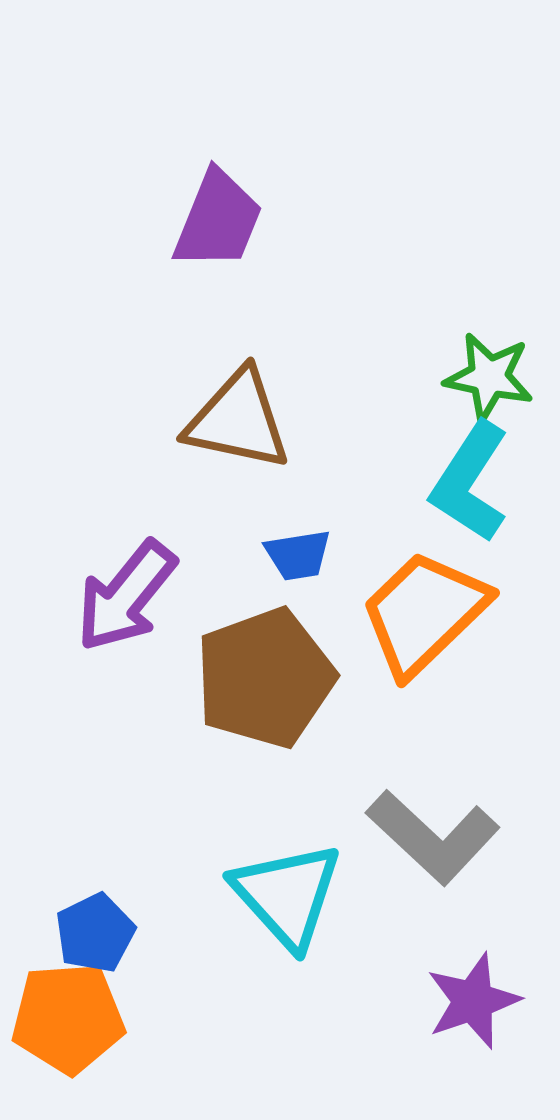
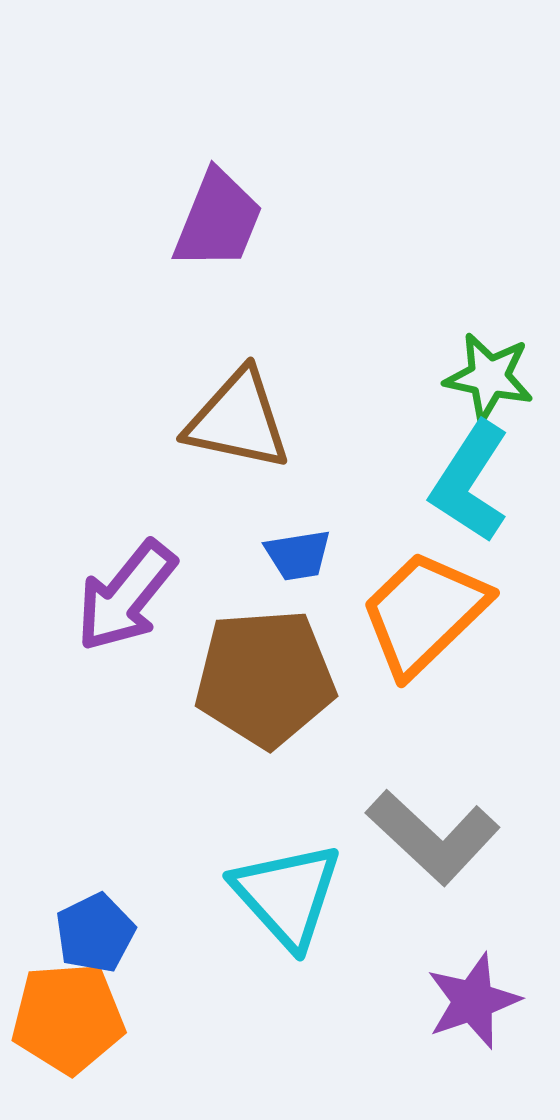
brown pentagon: rotated 16 degrees clockwise
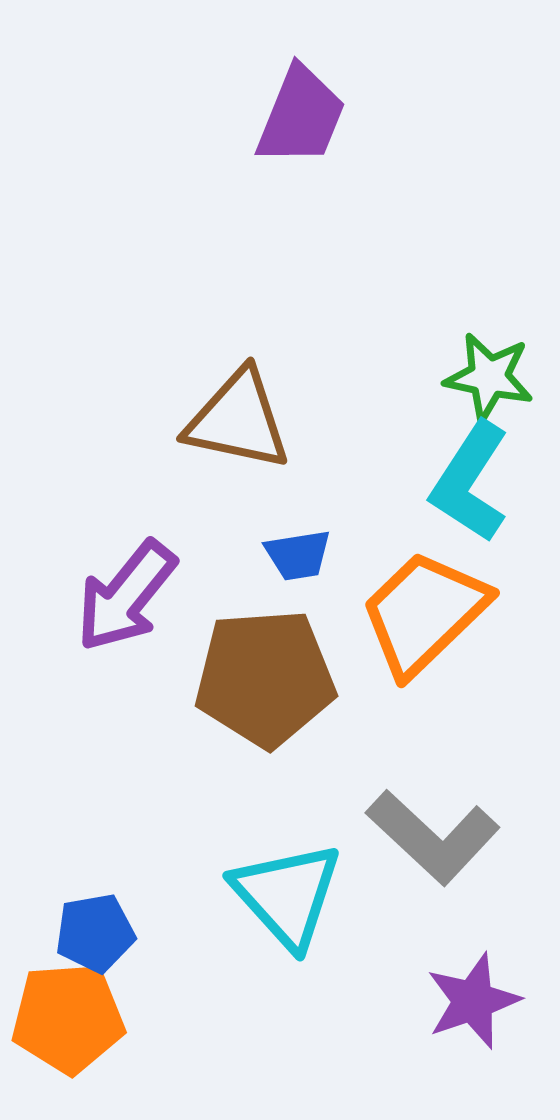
purple trapezoid: moved 83 px right, 104 px up
blue pentagon: rotated 16 degrees clockwise
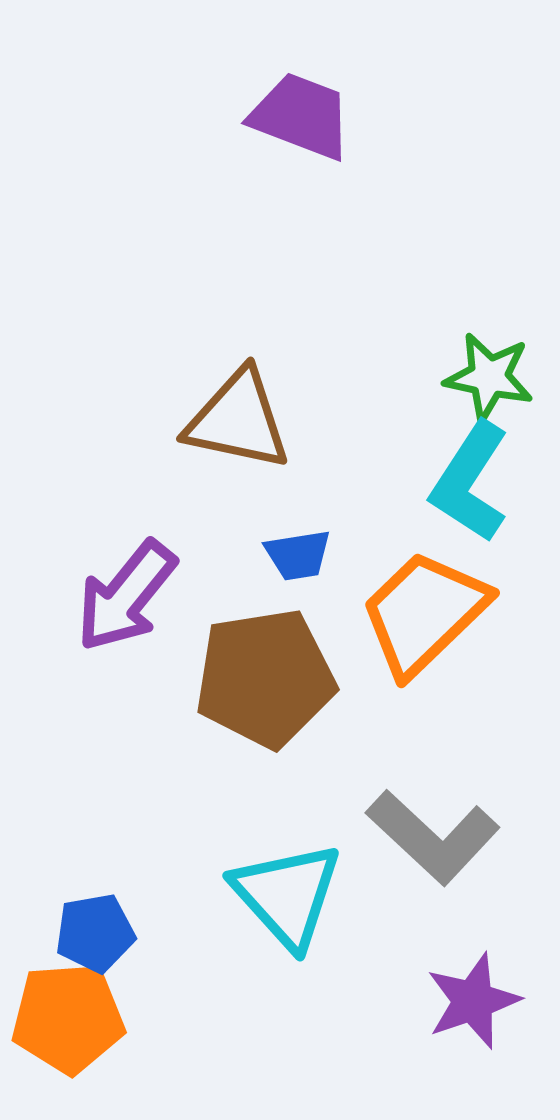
purple trapezoid: rotated 91 degrees counterclockwise
brown pentagon: rotated 5 degrees counterclockwise
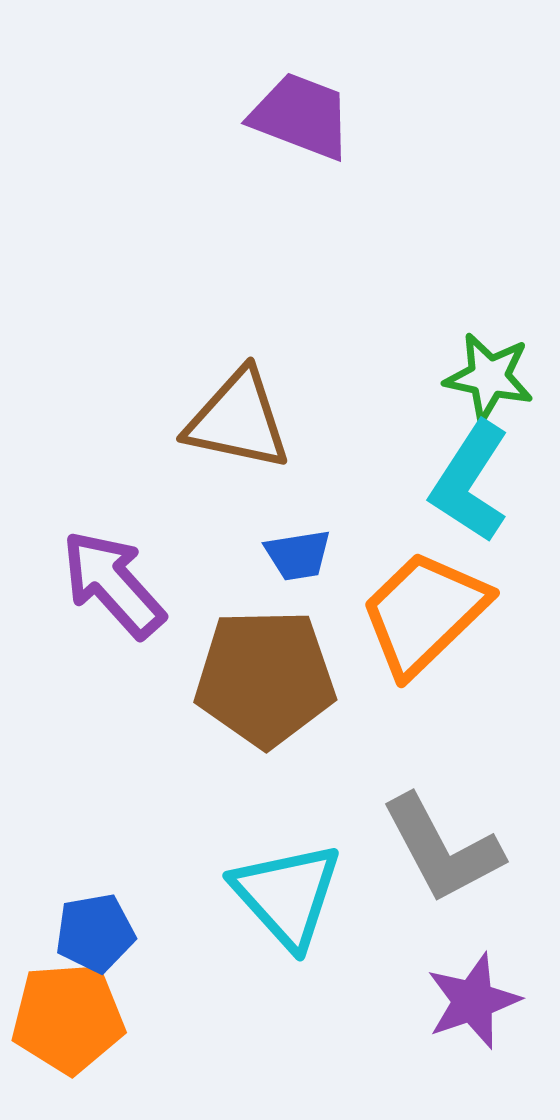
purple arrow: moved 13 px left, 12 px up; rotated 99 degrees clockwise
brown pentagon: rotated 8 degrees clockwise
gray L-shape: moved 9 px right, 12 px down; rotated 19 degrees clockwise
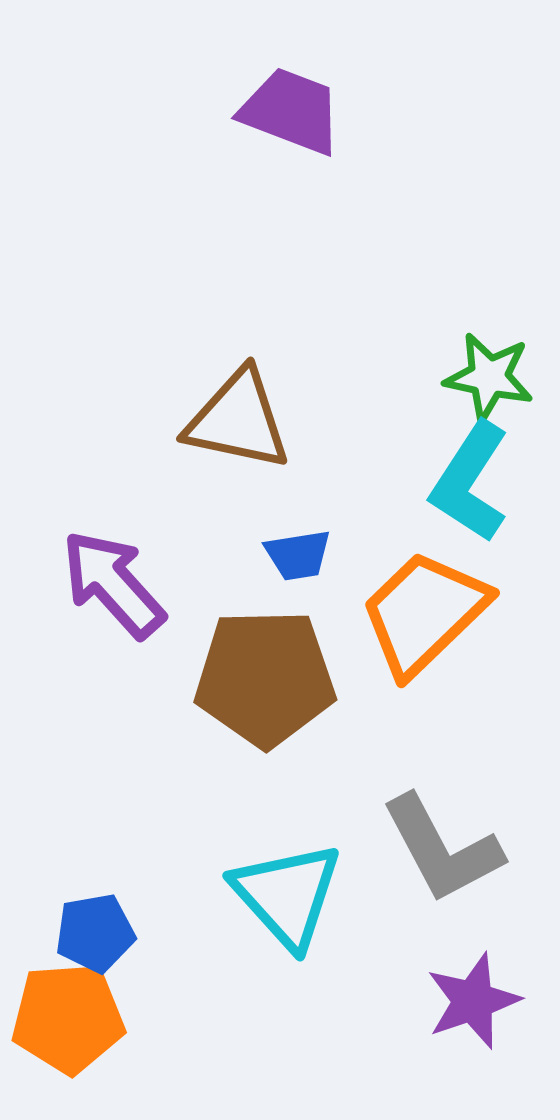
purple trapezoid: moved 10 px left, 5 px up
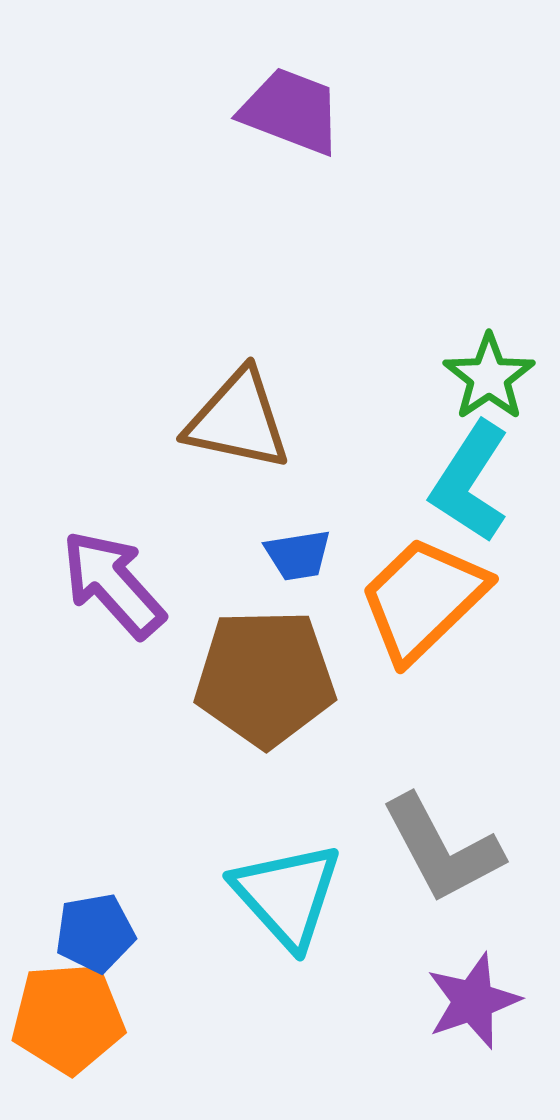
green star: rotated 26 degrees clockwise
orange trapezoid: moved 1 px left, 14 px up
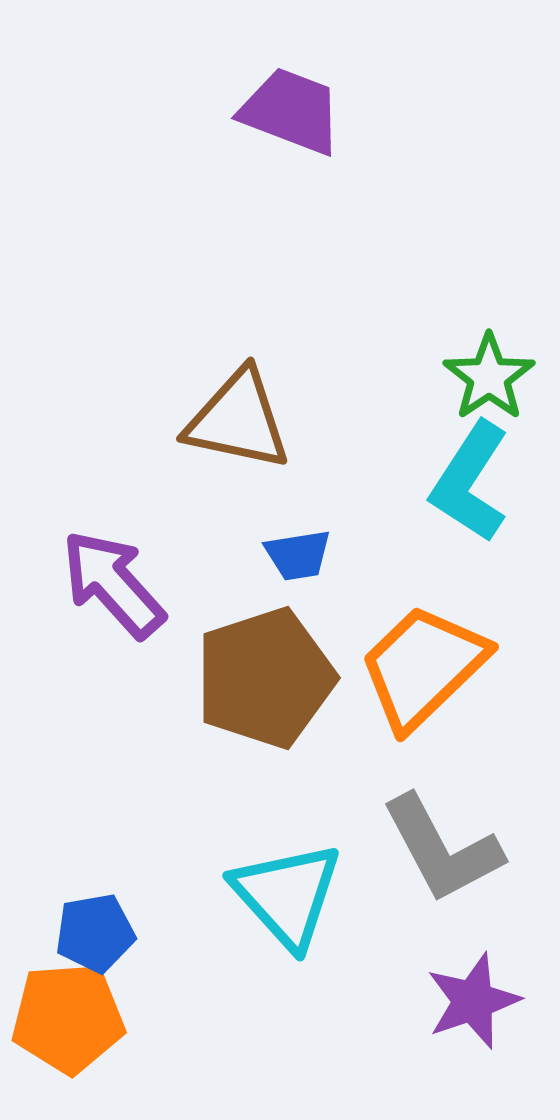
orange trapezoid: moved 68 px down
brown pentagon: rotated 17 degrees counterclockwise
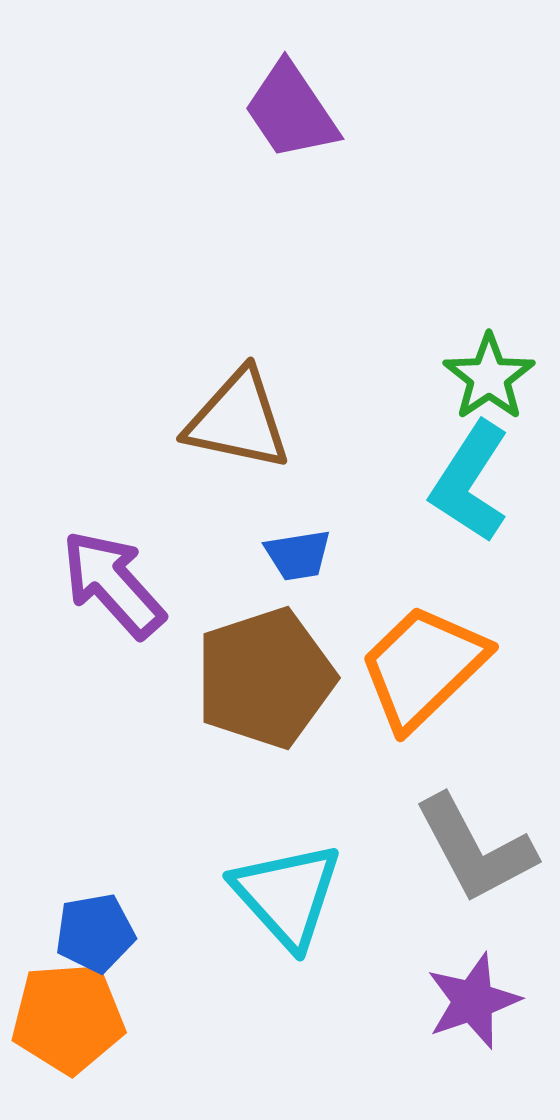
purple trapezoid: rotated 145 degrees counterclockwise
gray L-shape: moved 33 px right
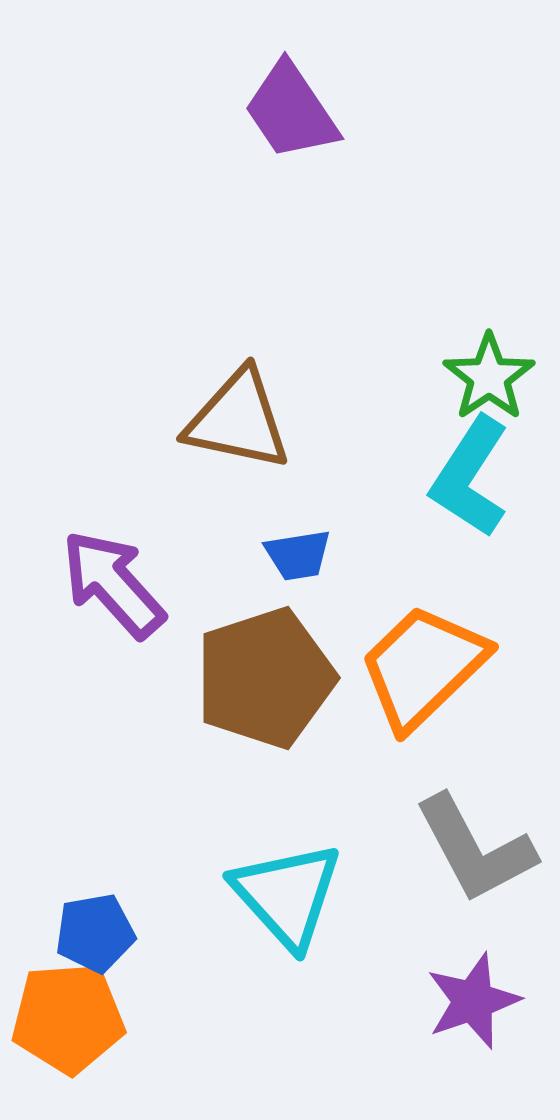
cyan L-shape: moved 5 px up
